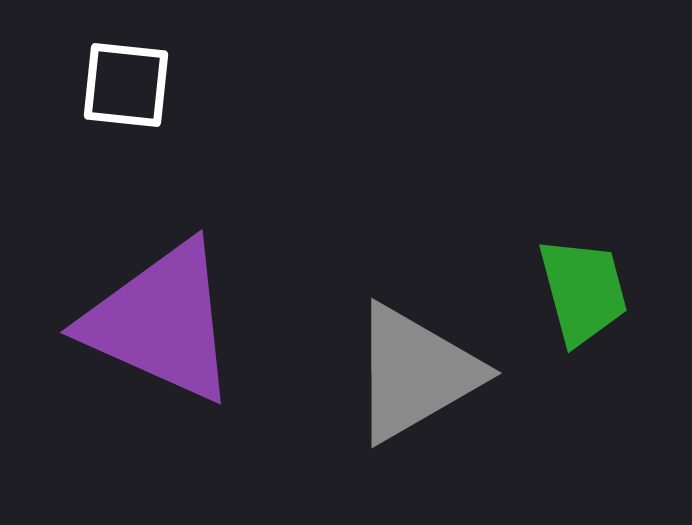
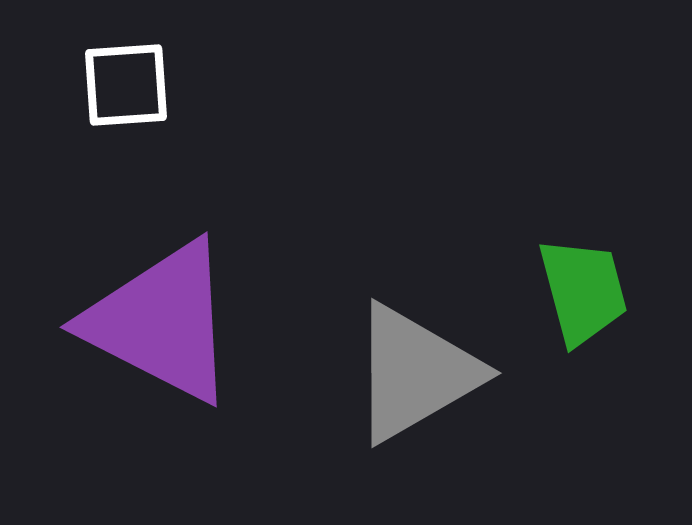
white square: rotated 10 degrees counterclockwise
purple triangle: rotated 3 degrees clockwise
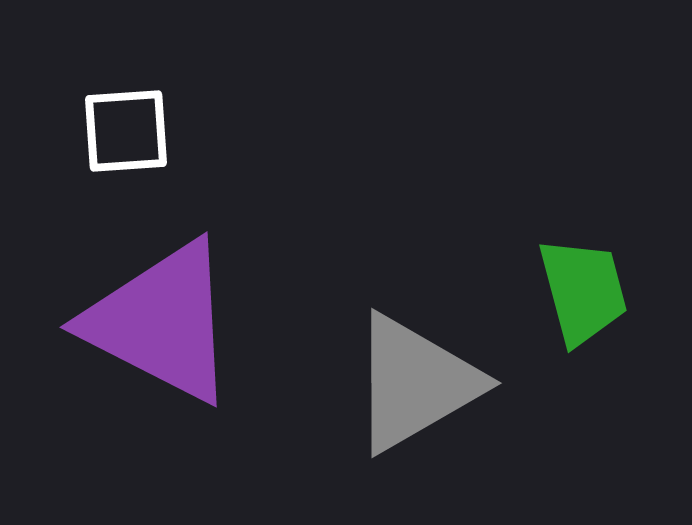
white square: moved 46 px down
gray triangle: moved 10 px down
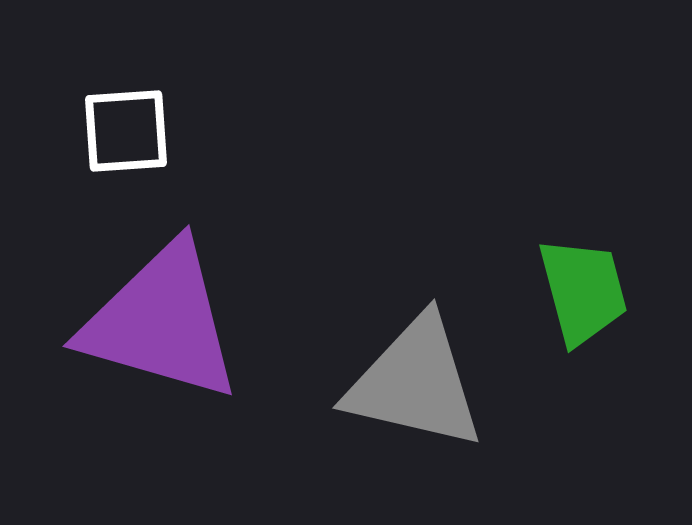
purple triangle: rotated 11 degrees counterclockwise
gray triangle: rotated 43 degrees clockwise
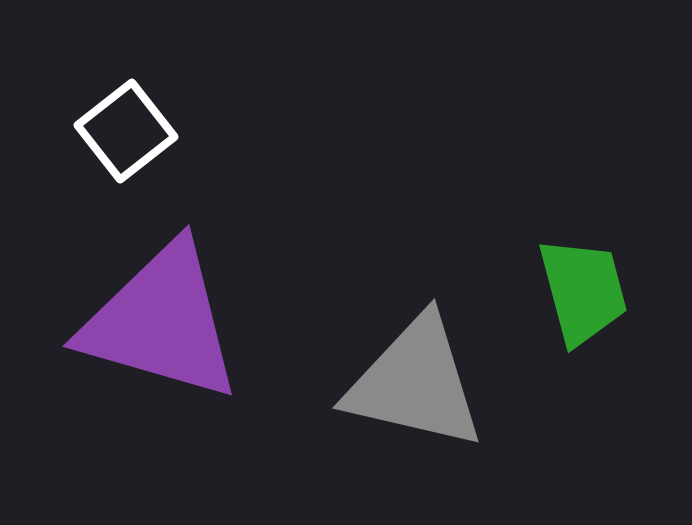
white square: rotated 34 degrees counterclockwise
